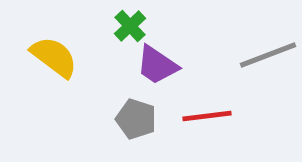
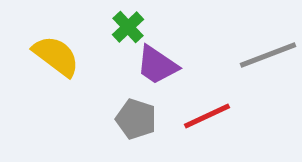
green cross: moved 2 px left, 1 px down
yellow semicircle: moved 2 px right, 1 px up
red line: rotated 18 degrees counterclockwise
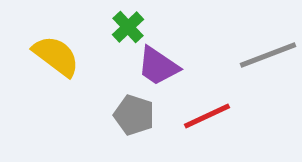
purple trapezoid: moved 1 px right, 1 px down
gray pentagon: moved 2 px left, 4 px up
